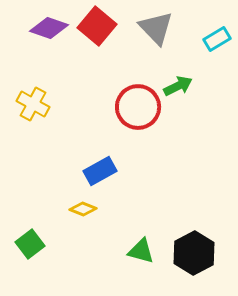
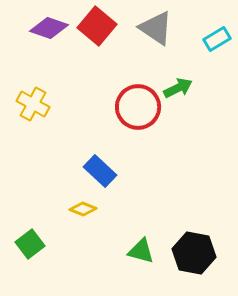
gray triangle: rotated 12 degrees counterclockwise
green arrow: moved 2 px down
blue rectangle: rotated 72 degrees clockwise
black hexagon: rotated 21 degrees counterclockwise
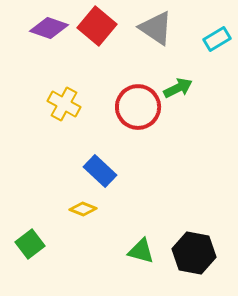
yellow cross: moved 31 px right
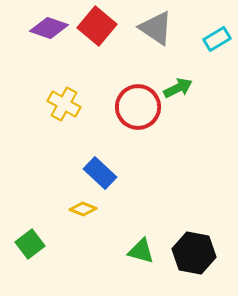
blue rectangle: moved 2 px down
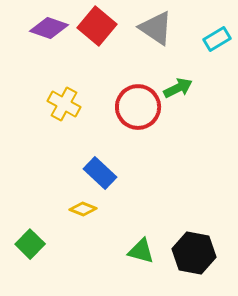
green square: rotated 8 degrees counterclockwise
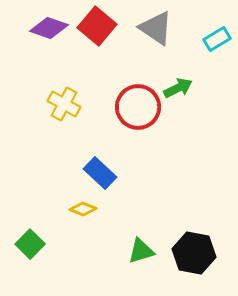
green triangle: rotated 32 degrees counterclockwise
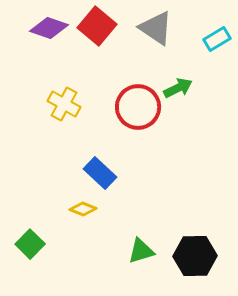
black hexagon: moved 1 px right, 3 px down; rotated 12 degrees counterclockwise
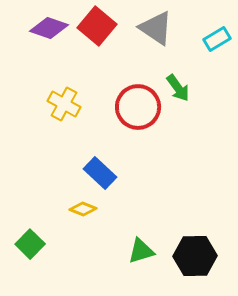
green arrow: rotated 80 degrees clockwise
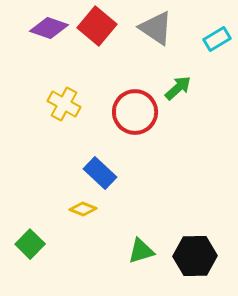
green arrow: rotated 96 degrees counterclockwise
red circle: moved 3 px left, 5 px down
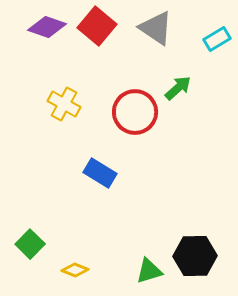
purple diamond: moved 2 px left, 1 px up
blue rectangle: rotated 12 degrees counterclockwise
yellow diamond: moved 8 px left, 61 px down
green triangle: moved 8 px right, 20 px down
